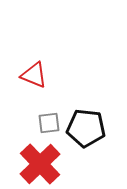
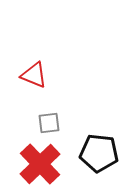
black pentagon: moved 13 px right, 25 px down
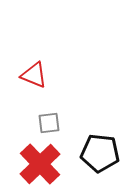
black pentagon: moved 1 px right
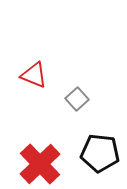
gray square: moved 28 px right, 24 px up; rotated 35 degrees counterclockwise
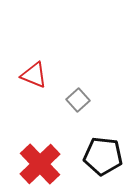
gray square: moved 1 px right, 1 px down
black pentagon: moved 3 px right, 3 px down
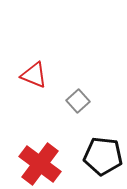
gray square: moved 1 px down
red cross: rotated 9 degrees counterclockwise
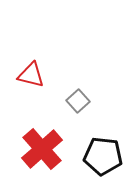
red triangle: moved 3 px left; rotated 8 degrees counterclockwise
red cross: moved 2 px right, 15 px up; rotated 12 degrees clockwise
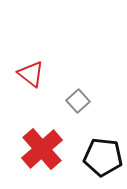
red triangle: moved 1 px up; rotated 24 degrees clockwise
black pentagon: moved 1 px down
